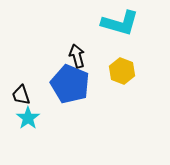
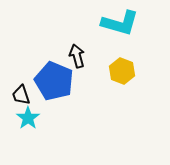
blue pentagon: moved 16 px left, 3 px up
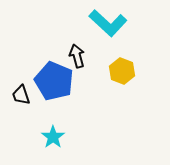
cyan L-shape: moved 12 px left; rotated 27 degrees clockwise
cyan star: moved 25 px right, 19 px down
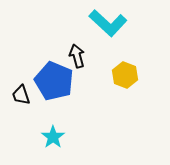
yellow hexagon: moved 3 px right, 4 px down
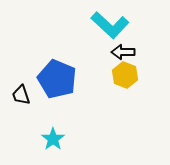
cyan L-shape: moved 2 px right, 2 px down
black arrow: moved 46 px right, 4 px up; rotated 75 degrees counterclockwise
blue pentagon: moved 3 px right, 2 px up
cyan star: moved 2 px down
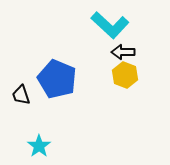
cyan star: moved 14 px left, 7 px down
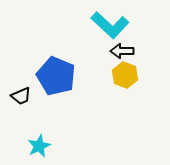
black arrow: moved 1 px left, 1 px up
blue pentagon: moved 1 px left, 3 px up
black trapezoid: moved 1 px down; rotated 95 degrees counterclockwise
cyan star: rotated 10 degrees clockwise
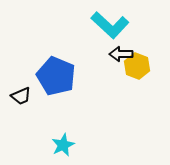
black arrow: moved 1 px left, 3 px down
yellow hexagon: moved 12 px right, 9 px up
cyan star: moved 24 px right, 1 px up
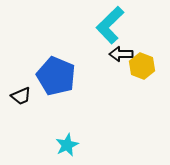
cyan L-shape: rotated 93 degrees clockwise
yellow hexagon: moved 5 px right
cyan star: moved 4 px right
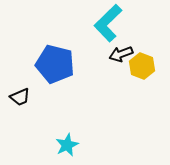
cyan L-shape: moved 2 px left, 2 px up
black arrow: rotated 20 degrees counterclockwise
blue pentagon: moved 1 px left, 12 px up; rotated 9 degrees counterclockwise
black trapezoid: moved 1 px left, 1 px down
